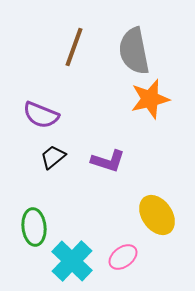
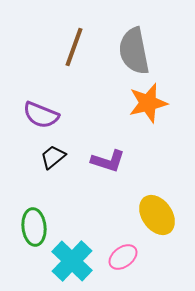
orange star: moved 2 px left, 4 px down
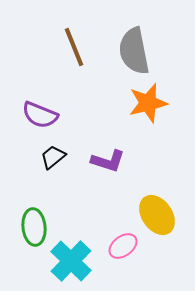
brown line: rotated 42 degrees counterclockwise
purple semicircle: moved 1 px left
pink ellipse: moved 11 px up
cyan cross: moved 1 px left
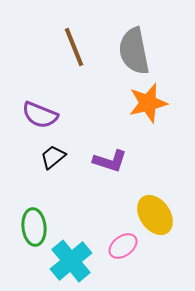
purple L-shape: moved 2 px right
yellow ellipse: moved 2 px left
cyan cross: rotated 6 degrees clockwise
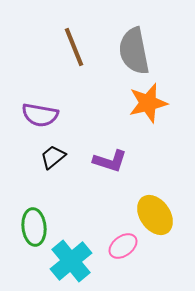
purple semicircle: rotated 12 degrees counterclockwise
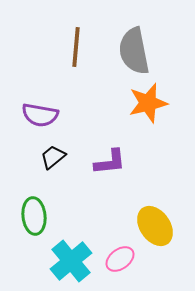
brown line: moved 2 px right; rotated 27 degrees clockwise
purple L-shape: moved 1 px down; rotated 24 degrees counterclockwise
yellow ellipse: moved 11 px down
green ellipse: moved 11 px up
pink ellipse: moved 3 px left, 13 px down
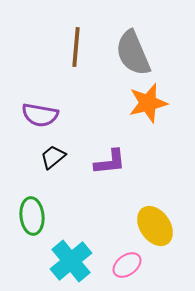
gray semicircle: moved 1 px left, 2 px down; rotated 12 degrees counterclockwise
green ellipse: moved 2 px left
pink ellipse: moved 7 px right, 6 px down
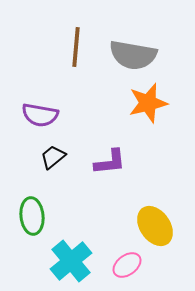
gray semicircle: moved 2 px down; rotated 57 degrees counterclockwise
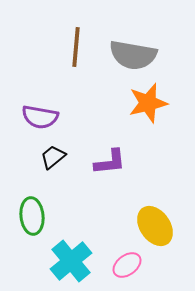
purple semicircle: moved 2 px down
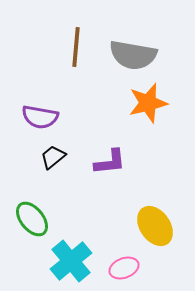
green ellipse: moved 3 px down; rotated 33 degrees counterclockwise
pink ellipse: moved 3 px left, 3 px down; rotated 16 degrees clockwise
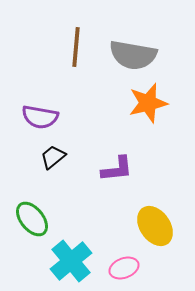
purple L-shape: moved 7 px right, 7 px down
